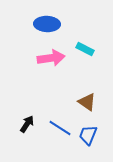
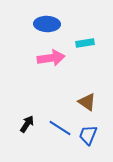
cyan rectangle: moved 6 px up; rotated 36 degrees counterclockwise
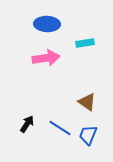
pink arrow: moved 5 px left
